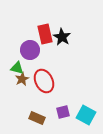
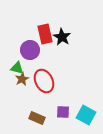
purple square: rotated 16 degrees clockwise
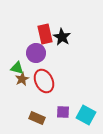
purple circle: moved 6 px right, 3 px down
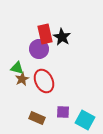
purple circle: moved 3 px right, 4 px up
cyan square: moved 1 px left, 5 px down
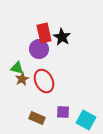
red rectangle: moved 1 px left, 1 px up
cyan square: moved 1 px right
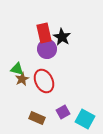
purple circle: moved 8 px right
green triangle: moved 1 px down
purple square: rotated 32 degrees counterclockwise
cyan square: moved 1 px left, 1 px up
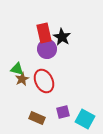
purple square: rotated 16 degrees clockwise
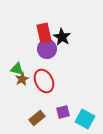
brown rectangle: rotated 63 degrees counterclockwise
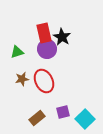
green triangle: moved 17 px up; rotated 32 degrees counterclockwise
brown star: rotated 16 degrees clockwise
cyan square: rotated 18 degrees clockwise
